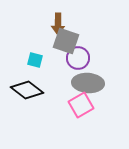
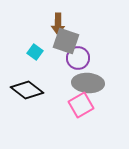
cyan square: moved 8 px up; rotated 21 degrees clockwise
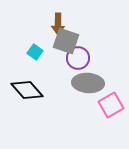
black diamond: rotated 12 degrees clockwise
pink square: moved 30 px right
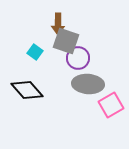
gray ellipse: moved 1 px down
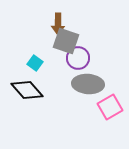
cyan square: moved 11 px down
pink square: moved 1 px left, 2 px down
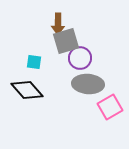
gray square: rotated 36 degrees counterclockwise
purple circle: moved 2 px right
cyan square: moved 1 px left, 1 px up; rotated 28 degrees counterclockwise
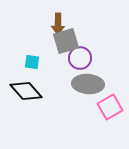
cyan square: moved 2 px left
black diamond: moved 1 px left, 1 px down
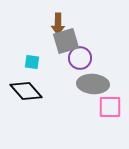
gray ellipse: moved 5 px right
pink square: rotated 30 degrees clockwise
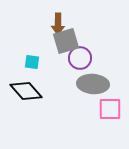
pink square: moved 2 px down
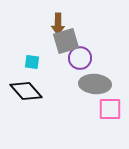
gray ellipse: moved 2 px right
